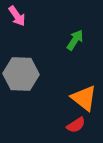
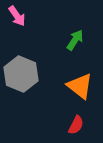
gray hexagon: rotated 20 degrees clockwise
orange triangle: moved 4 px left, 12 px up
red semicircle: rotated 30 degrees counterclockwise
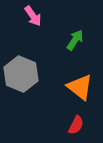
pink arrow: moved 16 px right
orange triangle: moved 1 px down
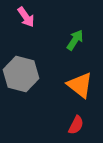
pink arrow: moved 7 px left, 1 px down
gray hexagon: rotated 8 degrees counterclockwise
orange triangle: moved 2 px up
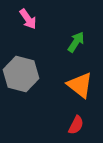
pink arrow: moved 2 px right, 2 px down
green arrow: moved 1 px right, 2 px down
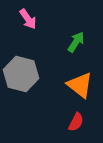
red semicircle: moved 3 px up
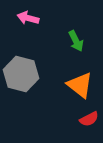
pink arrow: moved 1 px up; rotated 140 degrees clockwise
green arrow: moved 1 px up; rotated 120 degrees clockwise
red semicircle: moved 13 px right, 3 px up; rotated 36 degrees clockwise
